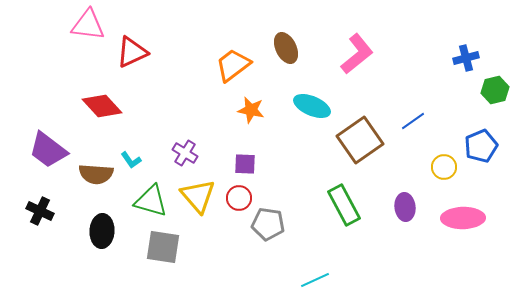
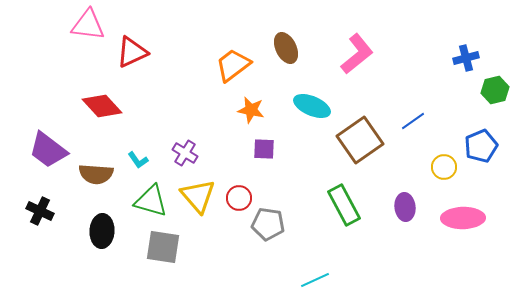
cyan L-shape: moved 7 px right
purple square: moved 19 px right, 15 px up
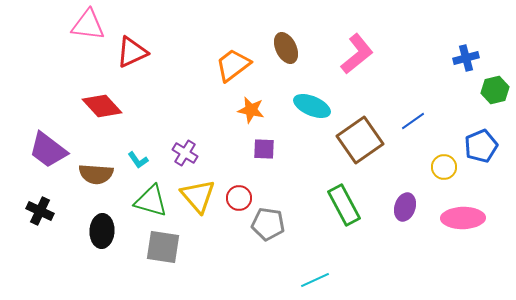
purple ellipse: rotated 24 degrees clockwise
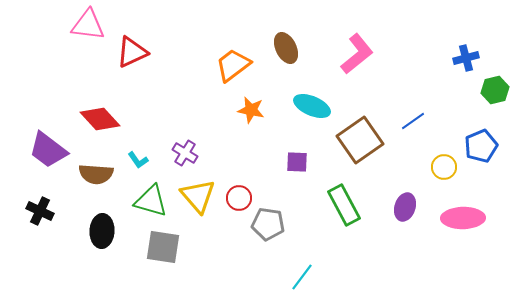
red diamond: moved 2 px left, 13 px down
purple square: moved 33 px right, 13 px down
cyan line: moved 13 px left, 3 px up; rotated 28 degrees counterclockwise
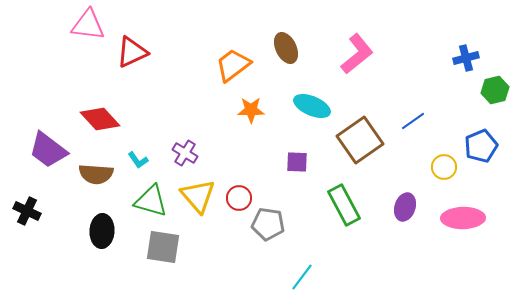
orange star: rotated 12 degrees counterclockwise
black cross: moved 13 px left
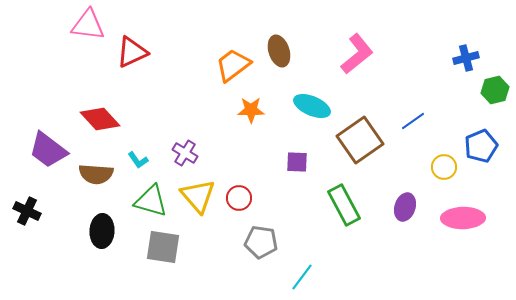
brown ellipse: moved 7 px left, 3 px down; rotated 8 degrees clockwise
gray pentagon: moved 7 px left, 18 px down
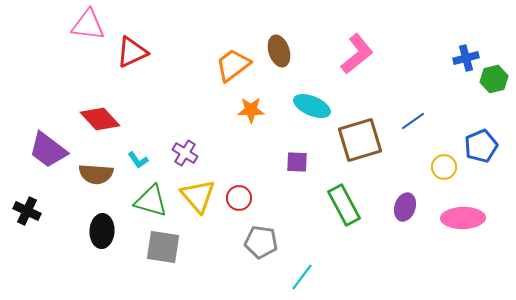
green hexagon: moved 1 px left, 11 px up
brown square: rotated 18 degrees clockwise
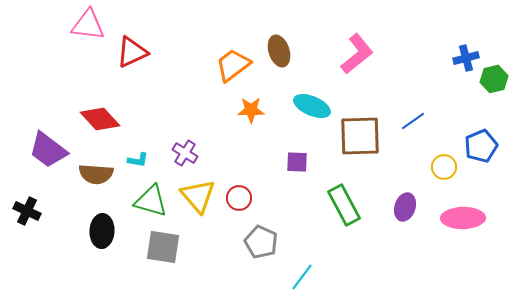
brown square: moved 4 px up; rotated 15 degrees clockwise
cyan L-shape: rotated 45 degrees counterclockwise
gray pentagon: rotated 16 degrees clockwise
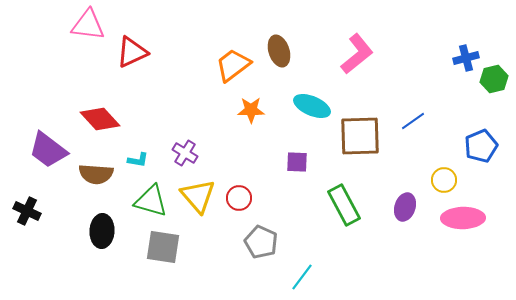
yellow circle: moved 13 px down
